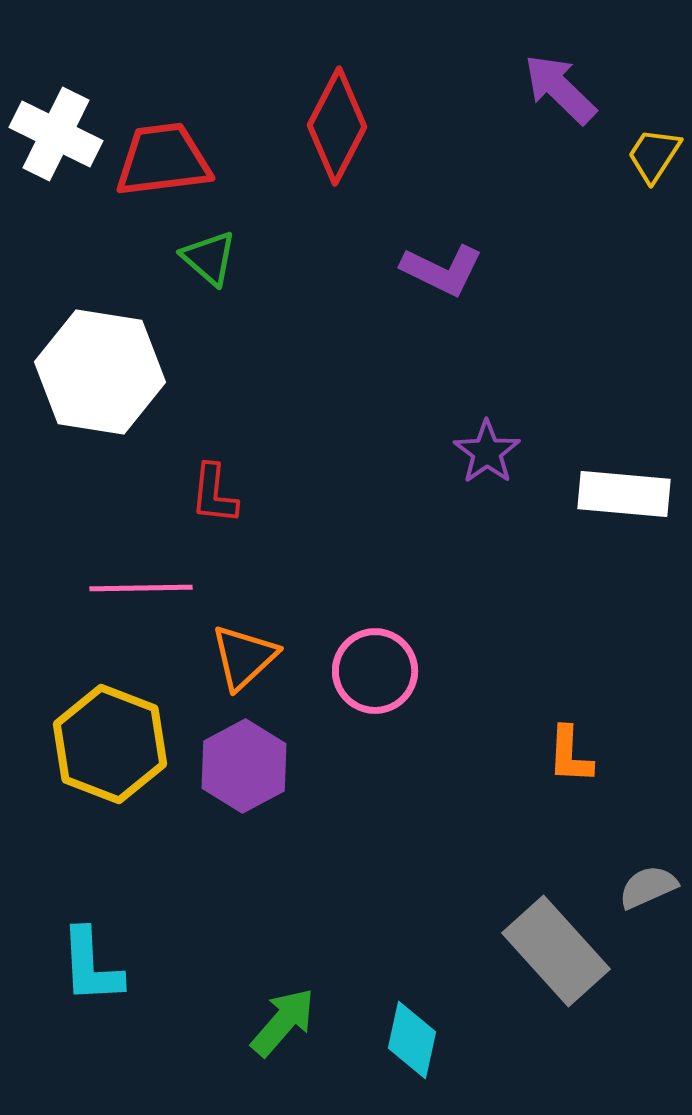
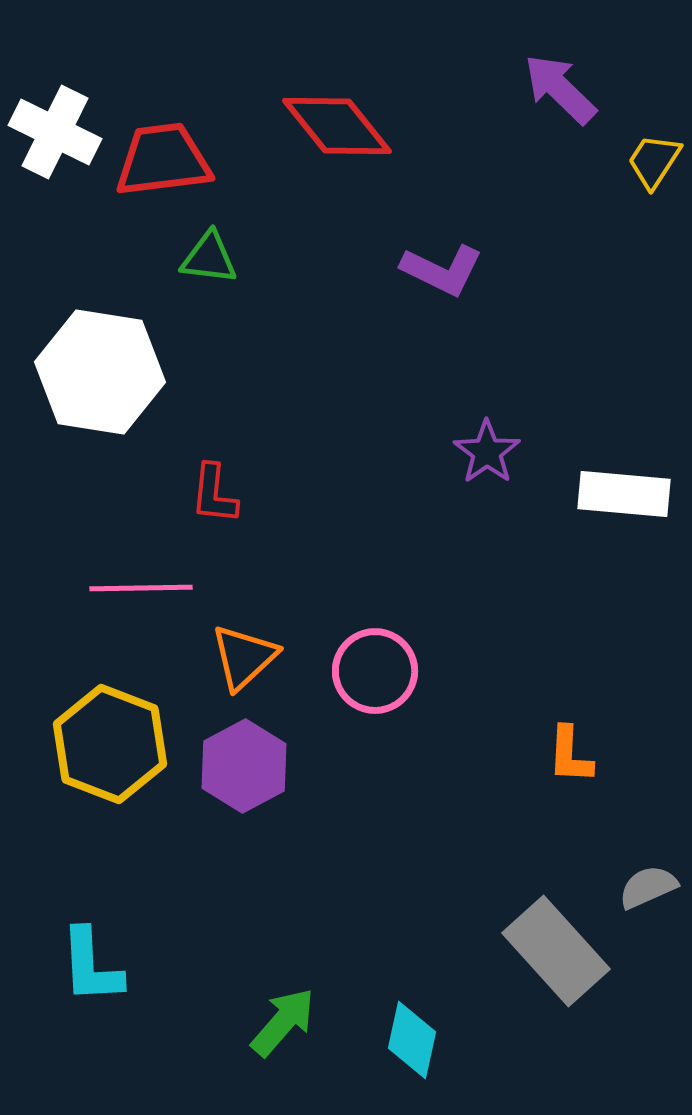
red diamond: rotated 66 degrees counterclockwise
white cross: moved 1 px left, 2 px up
yellow trapezoid: moved 6 px down
green triangle: rotated 34 degrees counterclockwise
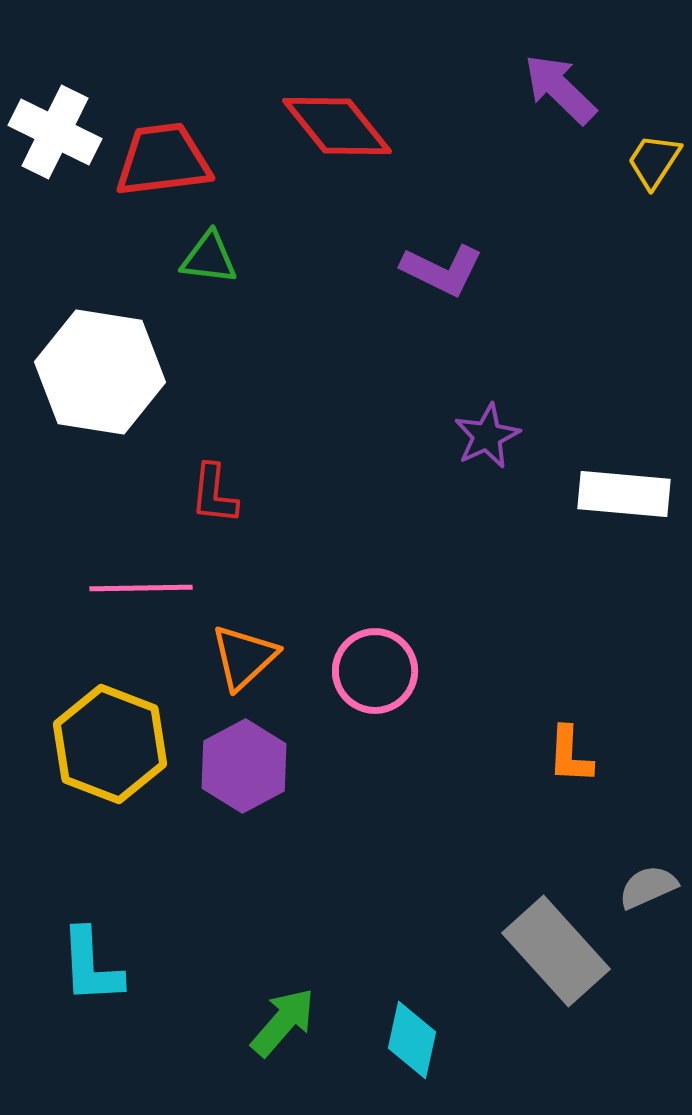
purple star: moved 16 px up; rotated 10 degrees clockwise
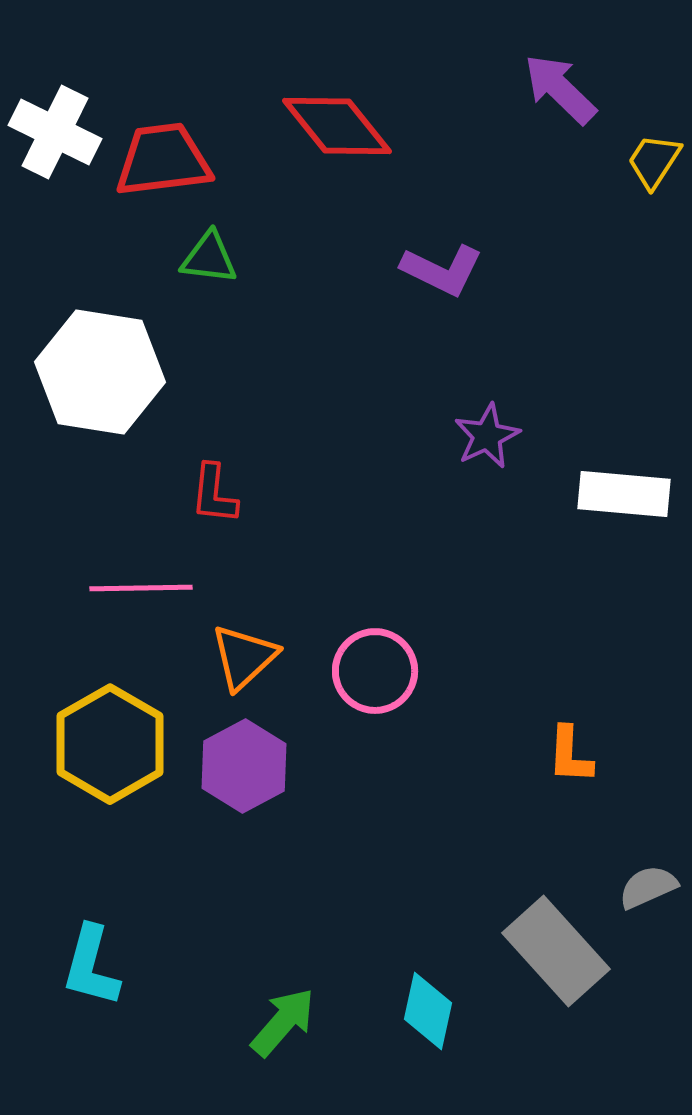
yellow hexagon: rotated 9 degrees clockwise
cyan L-shape: rotated 18 degrees clockwise
cyan diamond: moved 16 px right, 29 px up
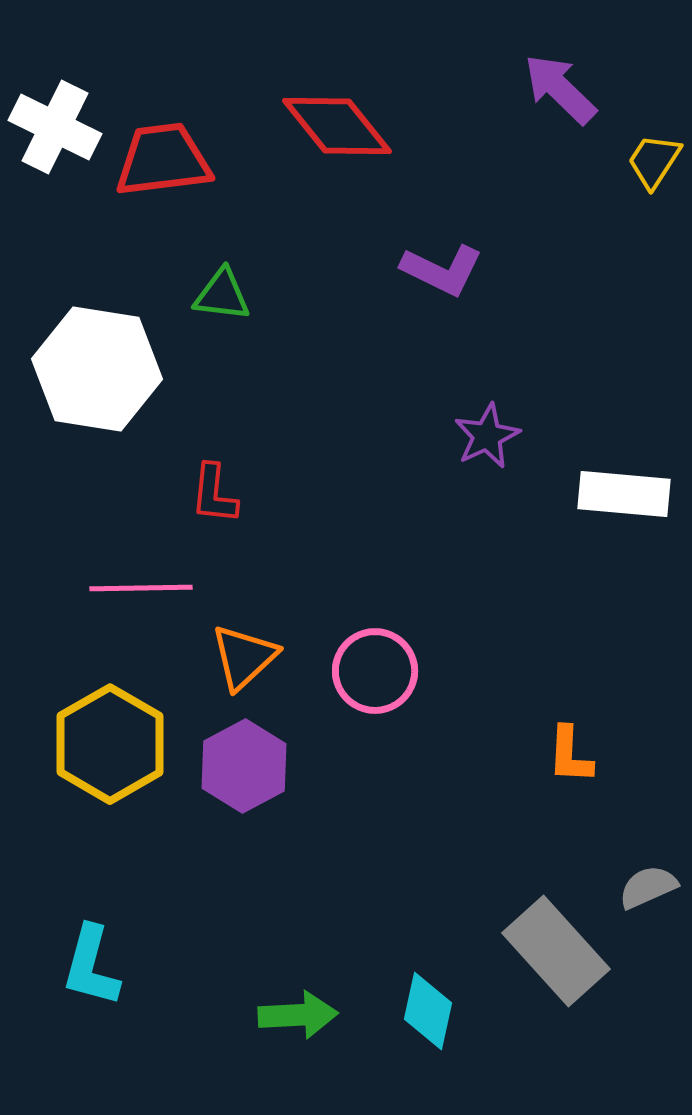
white cross: moved 5 px up
green triangle: moved 13 px right, 37 px down
white hexagon: moved 3 px left, 3 px up
green arrow: moved 15 px right, 7 px up; rotated 46 degrees clockwise
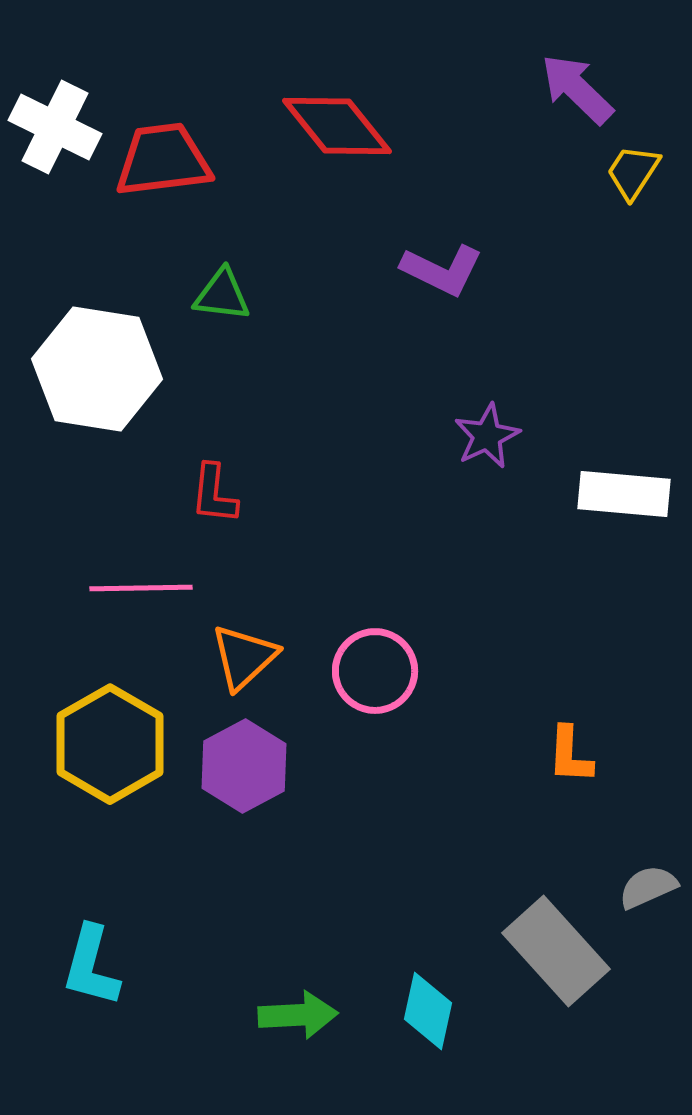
purple arrow: moved 17 px right
yellow trapezoid: moved 21 px left, 11 px down
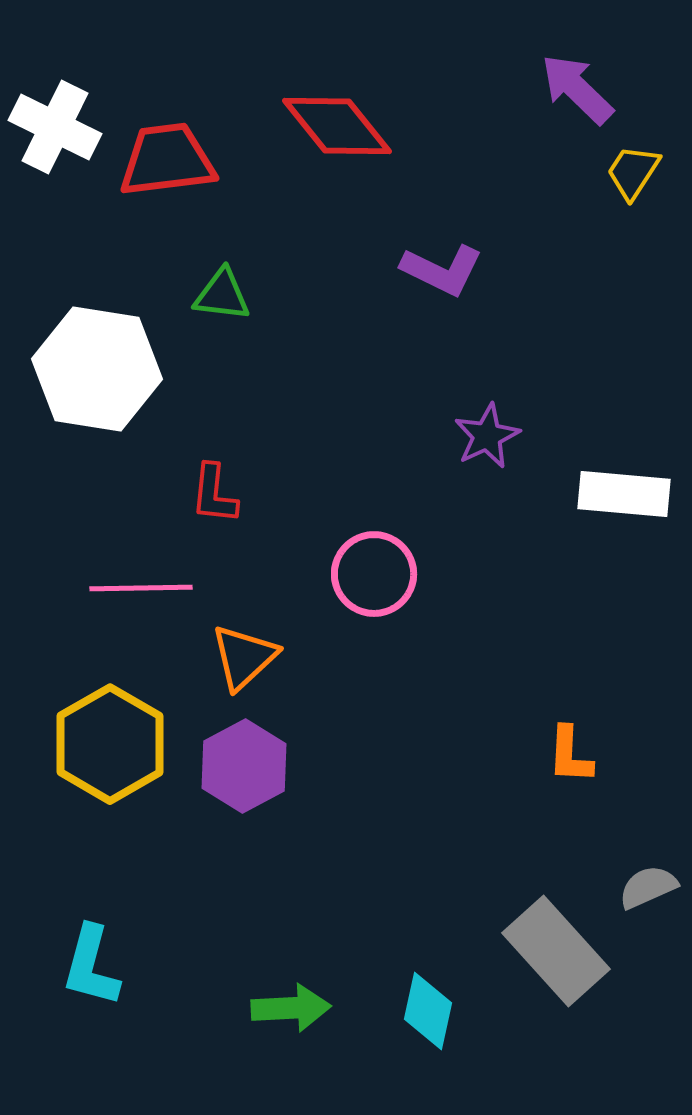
red trapezoid: moved 4 px right
pink circle: moved 1 px left, 97 px up
green arrow: moved 7 px left, 7 px up
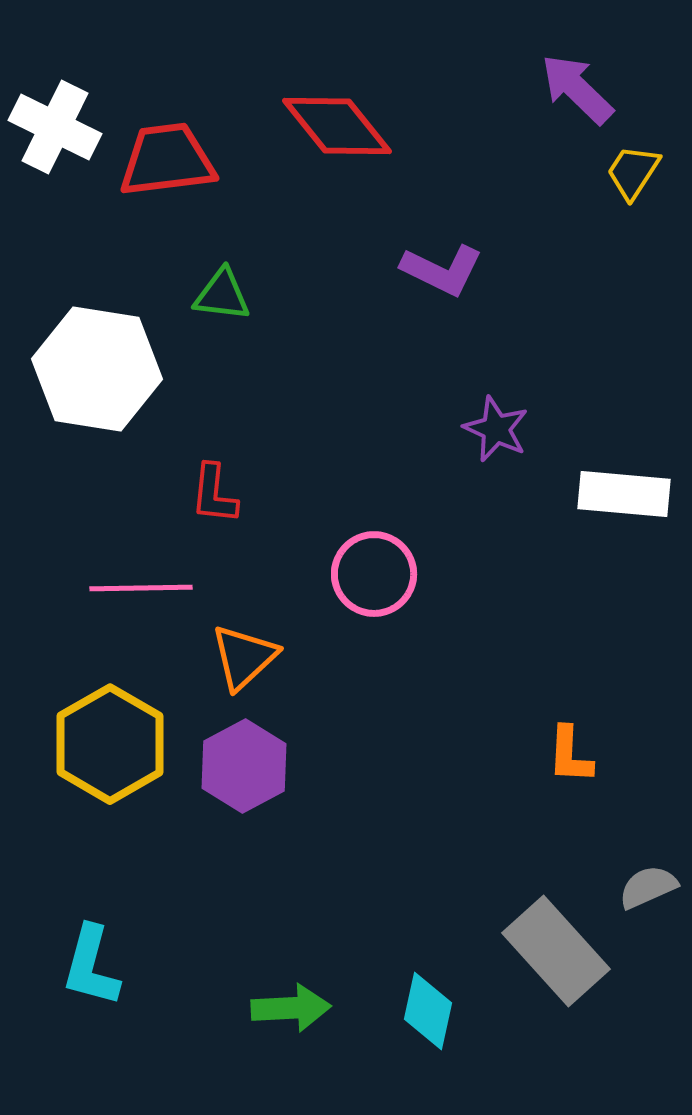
purple star: moved 9 px right, 7 px up; rotated 22 degrees counterclockwise
